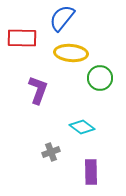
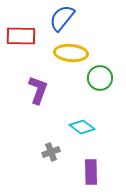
red rectangle: moved 1 px left, 2 px up
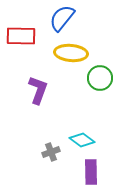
cyan diamond: moved 13 px down
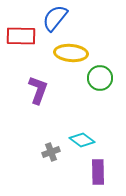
blue semicircle: moved 7 px left
purple rectangle: moved 7 px right
